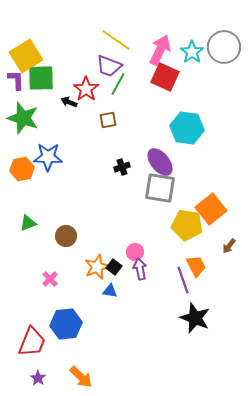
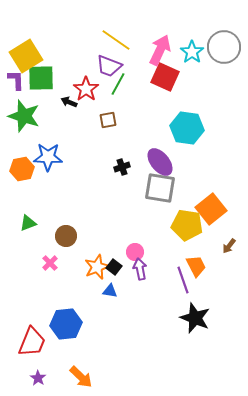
green star: moved 1 px right, 2 px up
pink cross: moved 16 px up
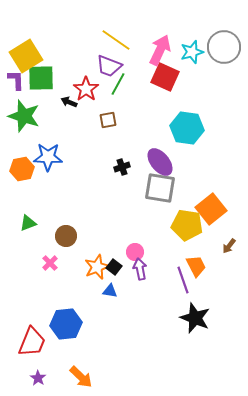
cyan star: rotated 20 degrees clockwise
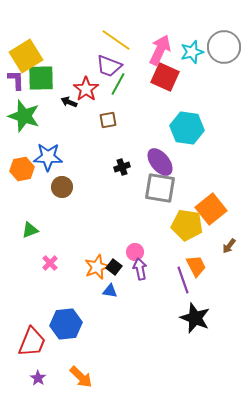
green triangle: moved 2 px right, 7 px down
brown circle: moved 4 px left, 49 px up
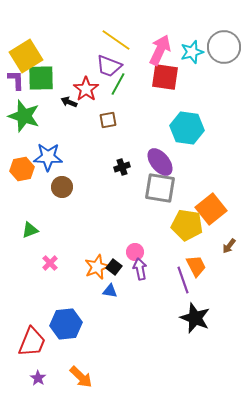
red square: rotated 16 degrees counterclockwise
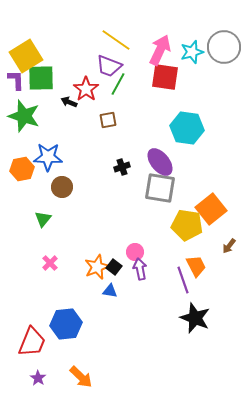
green triangle: moved 13 px right, 11 px up; rotated 30 degrees counterclockwise
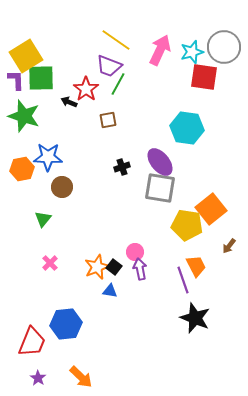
red square: moved 39 px right
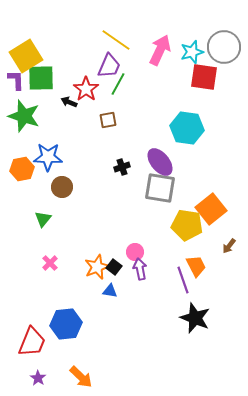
purple trapezoid: rotated 88 degrees counterclockwise
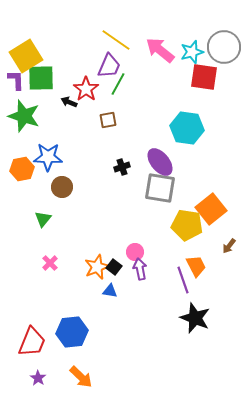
pink arrow: rotated 76 degrees counterclockwise
blue hexagon: moved 6 px right, 8 px down
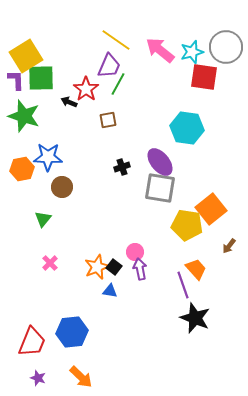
gray circle: moved 2 px right
orange trapezoid: moved 3 px down; rotated 15 degrees counterclockwise
purple line: moved 5 px down
purple star: rotated 14 degrees counterclockwise
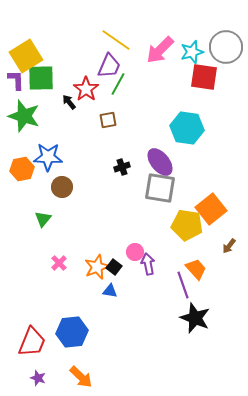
pink arrow: rotated 84 degrees counterclockwise
black arrow: rotated 28 degrees clockwise
pink cross: moved 9 px right
purple arrow: moved 8 px right, 5 px up
